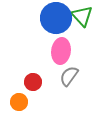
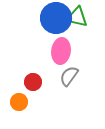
green triangle: moved 5 px left, 1 px down; rotated 35 degrees counterclockwise
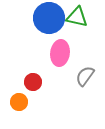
blue circle: moved 7 px left
pink ellipse: moved 1 px left, 2 px down
gray semicircle: moved 16 px right
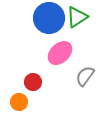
green triangle: rotated 45 degrees counterclockwise
pink ellipse: rotated 40 degrees clockwise
